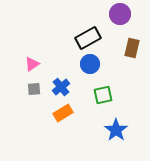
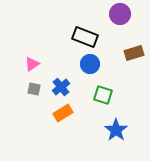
black rectangle: moved 3 px left, 1 px up; rotated 50 degrees clockwise
brown rectangle: moved 2 px right, 5 px down; rotated 60 degrees clockwise
gray square: rotated 16 degrees clockwise
green square: rotated 30 degrees clockwise
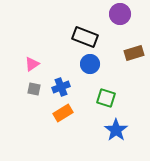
blue cross: rotated 18 degrees clockwise
green square: moved 3 px right, 3 px down
